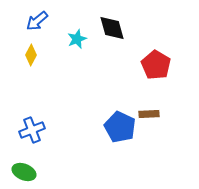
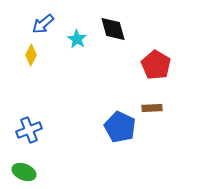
blue arrow: moved 6 px right, 3 px down
black diamond: moved 1 px right, 1 px down
cyan star: rotated 18 degrees counterclockwise
brown rectangle: moved 3 px right, 6 px up
blue cross: moved 3 px left
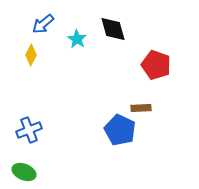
red pentagon: rotated 12 degrees counterclockwise
brown rectangle: moved 11 px left
blue pentagon: moved 3 px down
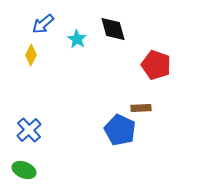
blue cross: rotated 20 degrees counterclockwise
green ellipse: moved 2 px up
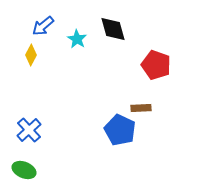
blue arrow: moved 2 px down
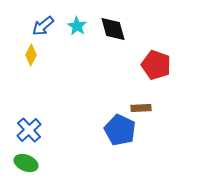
cyan star: moved 13 px up
green ellipse: moved 2 px right, 7 px up
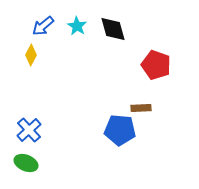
blue pentagon: rotated 20 degrees counterclockwise
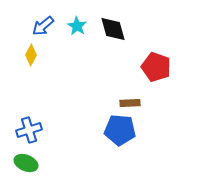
red pentagon: moved 2 px down
brown rectangle: moved 11 px left, 5 px up
blue cross: rotated 25 degrees clockwise
